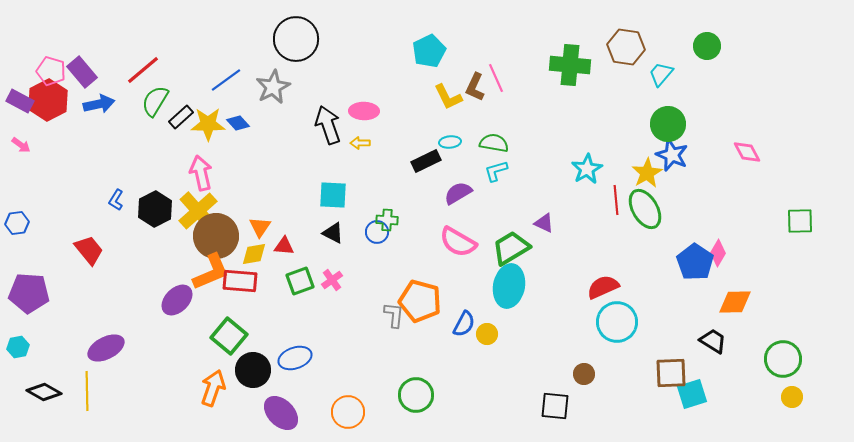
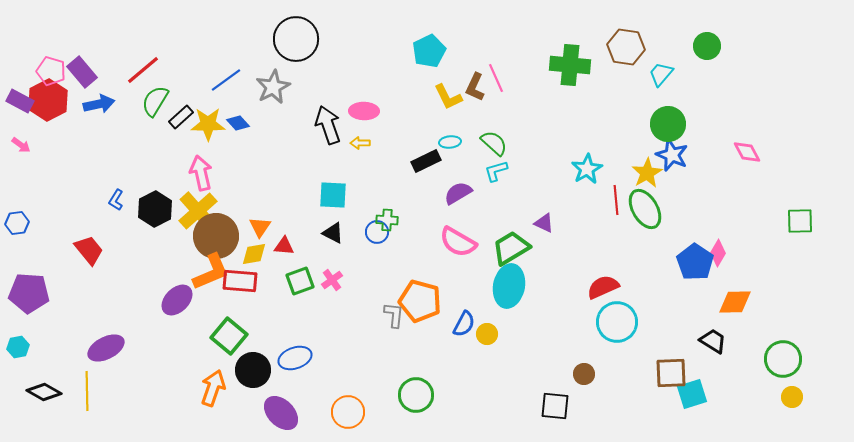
green semicircle at (494, 143): rotated 32 degrees clockwise
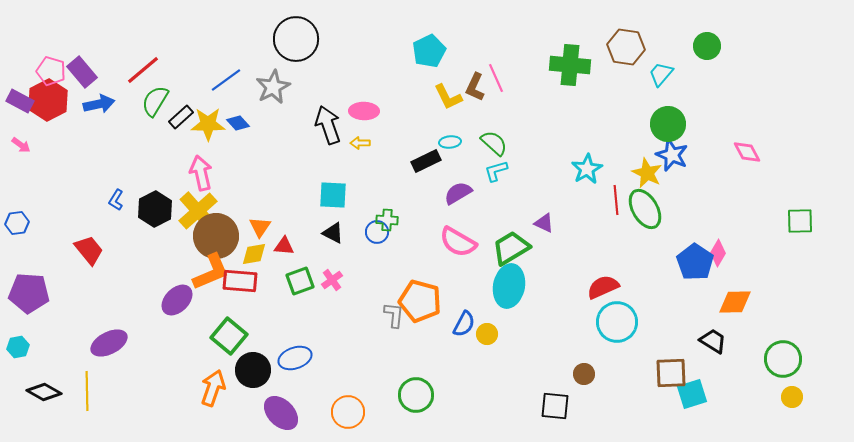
yellow star at (647, 173): rotated 16 degrees counterclockwise
purple ellipse at (106, 348): moved 3 px right, 5 px up
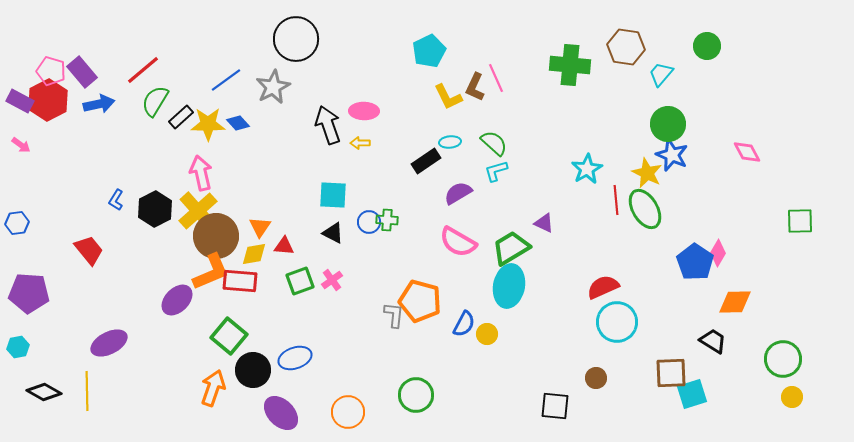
black rectangle at (426, 161): rotated 8 degrees counterclockwise
blue circle at (377, 232): moved 8 px left, 10 px up
brown circle at (584, 374): moved 12 px right, 4 px down
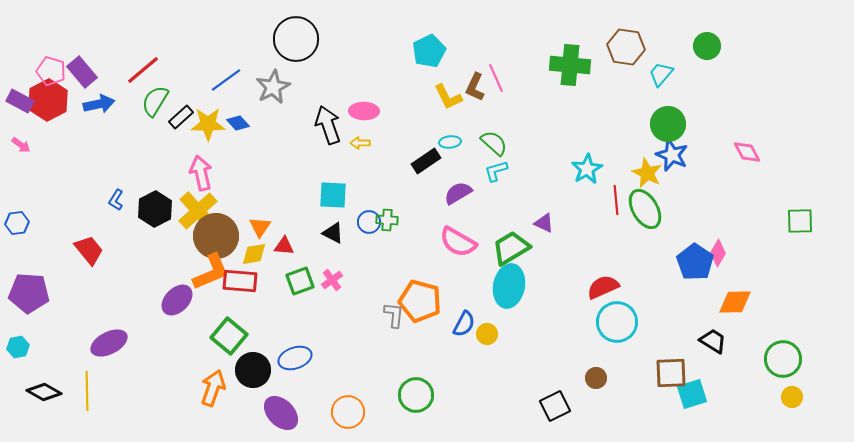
black square at (555, 406): rotated 32 degrees counterclockwise
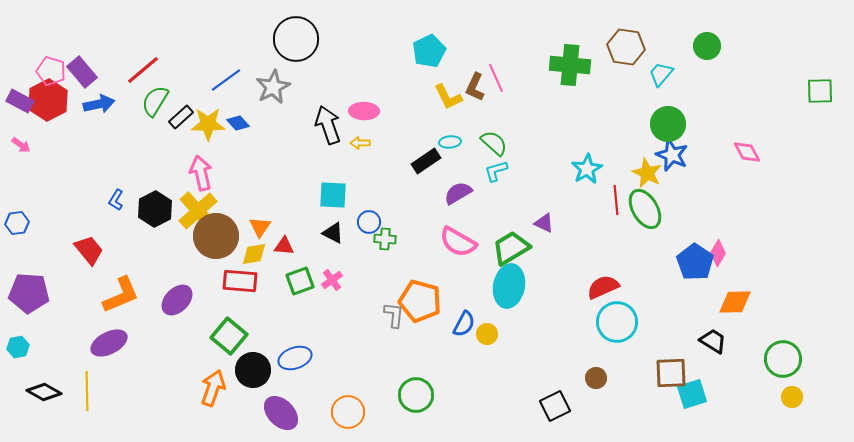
green cross at (387, 220): moved 2 px left, 19 px down
green square at (800, 221): moved 20 px right, 130 px up
orange L-shape at (211, 272): moved 90 px left, 23 px down
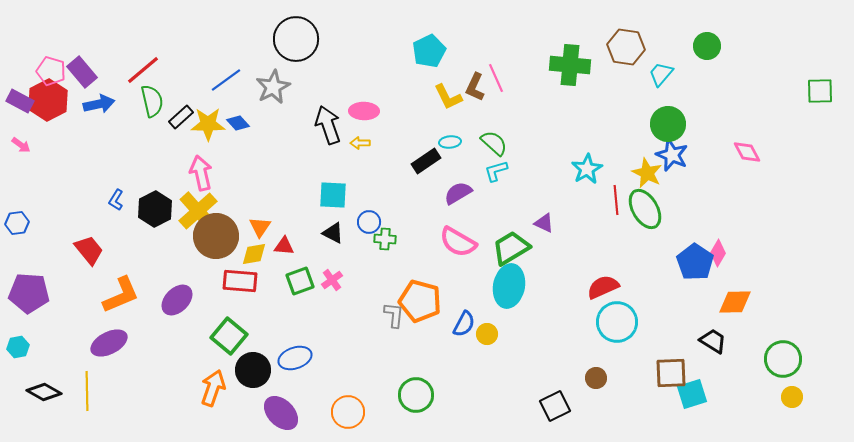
green semicircle at (155, 101): moved 3 px left; rotated 136 degrees clockwise
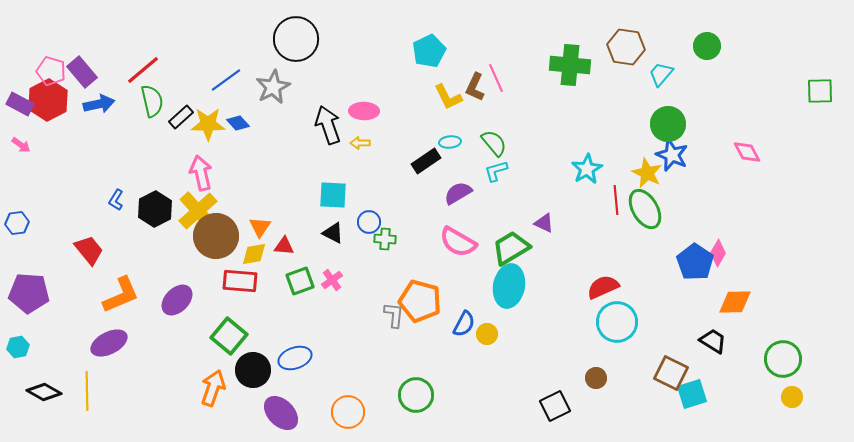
purple rectangle at (20, 101): moved 3 px down
green semicircle at (494, 143): rotated 8 degrees clockwise
brown square at (671, 373): rotated 28 degrees clockwise
